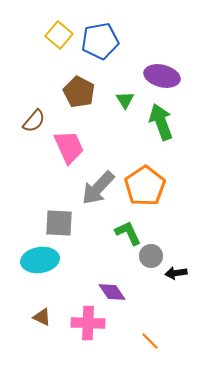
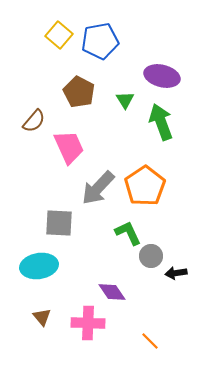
cyan ellipse: moved 1 px left, 6 px down
brown triangle: rotated 24 degrees clockwise
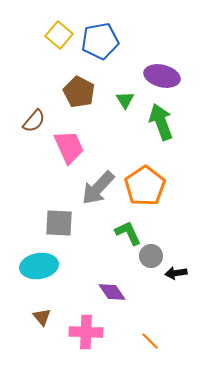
pink cross: moved 2 px left, 9 px down
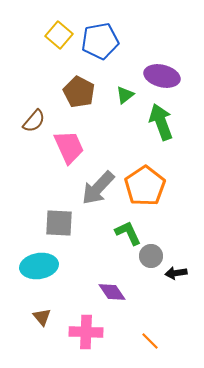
green triangle: moved 5 px up; rotated 24 degrees clockwise
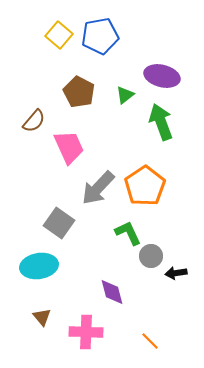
blue pentagon: moved 5 px up
gray square: rotated 32 degrees clockwise
purple diamond: rotated 20 degrees clockwise
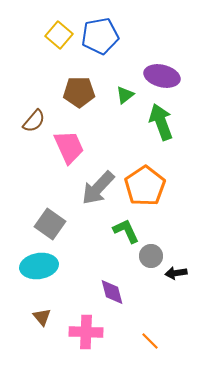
brown pentagon: rotated 28 degrees counterclockwise
gray square: moved 9 px left, 1 px down
green L-shape: moved 2 px left, 2 px up
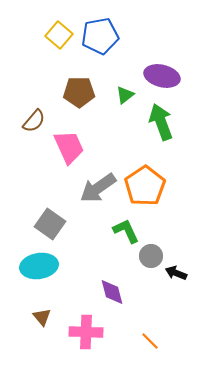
gray arrow: rotated 12 degrees clockwise
black arrow: rotated 30 degrees clockwise
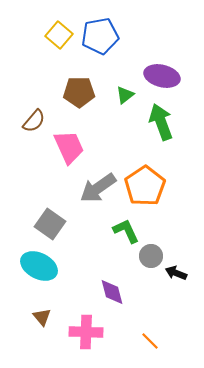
cyan ellipse: rotated 36 degrees clockwise
